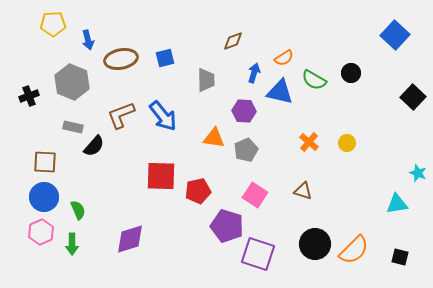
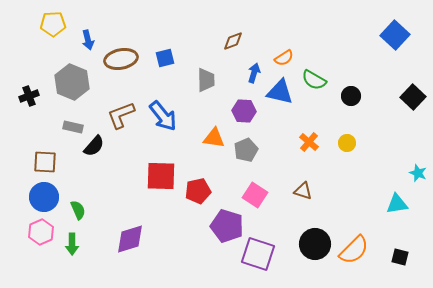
black circle at (351, 73): moved 23 px down
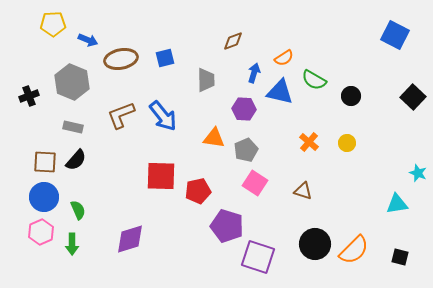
blue square at (395, 35): rotated 16 degrees counterclockwise
blue arrow at (88, 40): rotated 54 degrees counterclockwise
purple hexagon at (244, 111): moved 2 px up
black semicircle at (94, 146): moved 18 px left, 14 px down
pink square at (255, 195): moved 12 px up
purple square at (258, 254): moved 3 px down
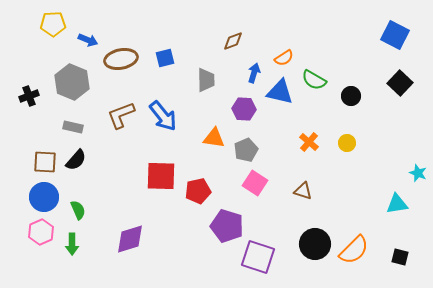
black square at (413, 97): moved 13 px left, 14 px up
